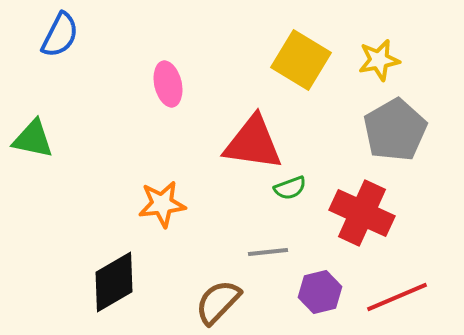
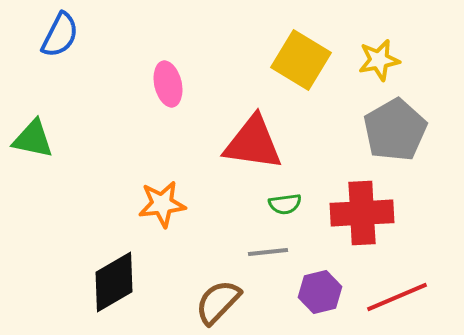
green semicircle: moved 5 px left, 16 px down; rotated 12 degrees clockwise
red cross: rotated 28 degrees counterclockwise
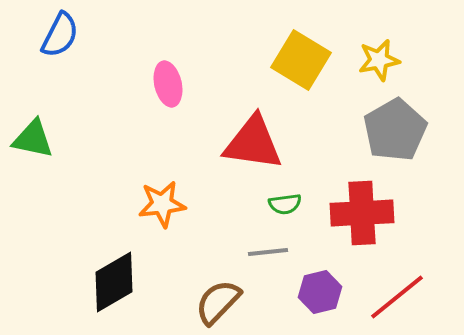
red line: rotated 16 degrees counterclockwise
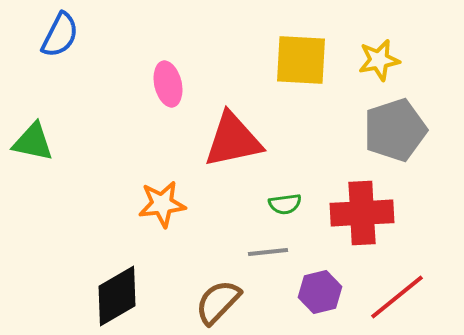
yellow square: rotated 28 degrees counterclockwise
gray pentagon: rotated 12 degrees clockwise
green triangle: moved 3 px down
red triangle: moved 20 px left, 3 px up; rotated 20 degrees counterclockwise
black diamond: moved 3 px right, 14 px down
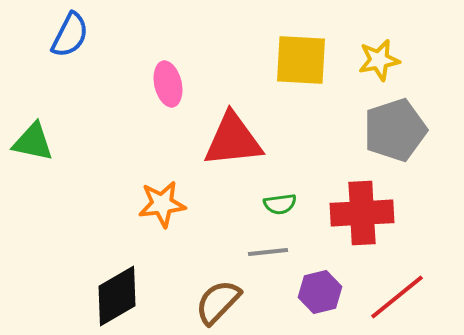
blue semicircle: moved 10 px right
red triangle: rotated 6 degrees clockwise
green semicircle: moved 5 px left
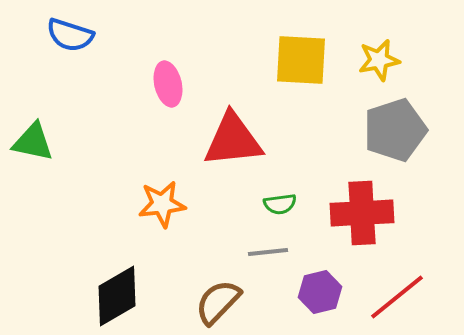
blue semicircle: rotated 81 degrees clockwise
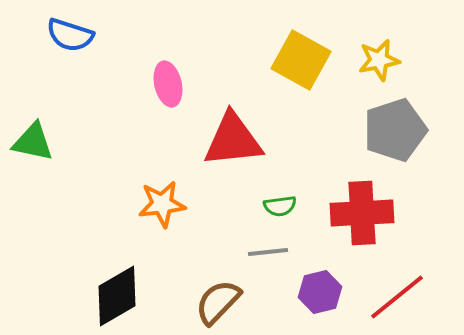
yellow square: rotated 26 degrees clockwise
green semicircle: moved 2 px down
